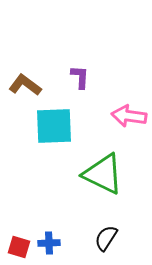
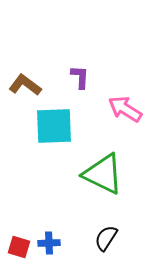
pink arrow: moved 4 px left, 7 px up; rotated 24 degrees clockwise
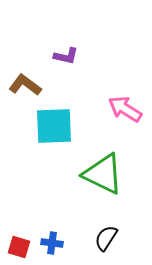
purple L-shape: moved 14 px left, 21 px up; rotated 100 degrees clockwise
blue cross: moved 3 px right; rotated 10 degrees clockwise
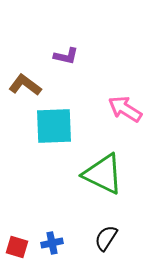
blue cross: rotated 20 degrees counterclockwise
red square: moved 2 px left
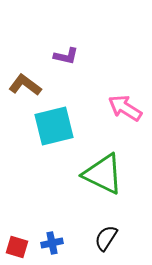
pink arrow: moved 1 px up
cyan square: rotated 12 degrees counterclockwise
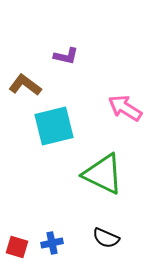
black semicircle: rotated 100 degrees counterclockwise
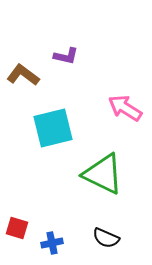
brown L-shape: moved 2 px left, 10 px up
cyan square: moved 1 px left, 2 px down
red square: moved 19 px up
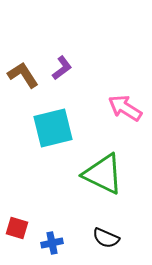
purple L-shape: moved 4 px left, 12 px down; rotated 50 degrees counterclockwise
brown L-shape: rotated 20 degrees clockwise
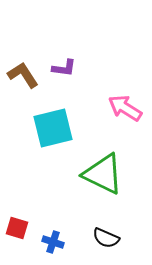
purple L-shape: moved 2 px right; rotated 45 degrees clockwise
blue cross: moved 1 px right, 1 px up; rotated 30 degrees clockwise
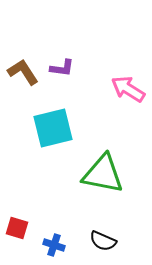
purple L-shape: moved 2 px left
brown L-shape: moved 3 px up
pink arrow: moved 3 px right, 19 px up
green triangle: rotated 15 degrees counterclockwise
black semicircle: moved 3 px left, 3 px down
blue cross: moved 1 px right, 3 px down
